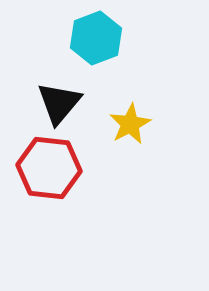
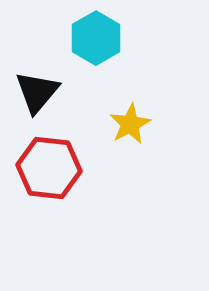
cyan hexagon: rotated 9 degrees counterclockwise
black triangle: moved 22 px left, 11 px up
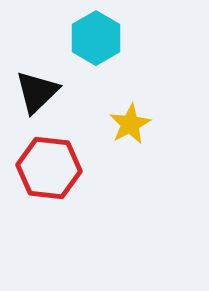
black triangle: rotated 6 degrees clockwise
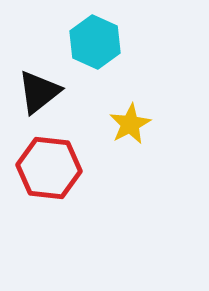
cyan hexagon: moved 1 px left, 4 px down; rotated 6 degrees counterclockwise
black triangle: moved 2 px right; rotated 6 degrees clockwise
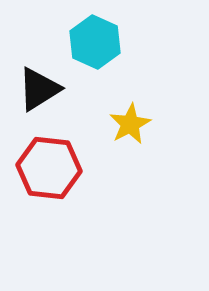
black triangle: moved 3 px up; rotated 6 degrees clockwise
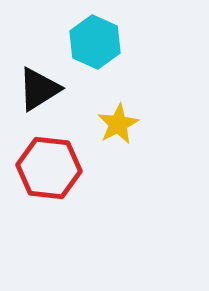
yellow star: moved 12 px left
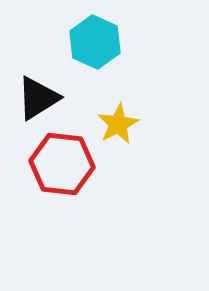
black triangle: moved 1 px left, 9 px down
red hexagon: moved 13 px right, 4 px up
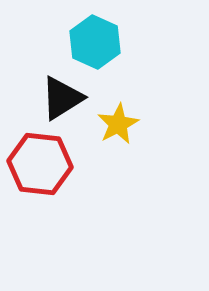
black triangle: moved 24 px right
red hexagon: moved 22 px left
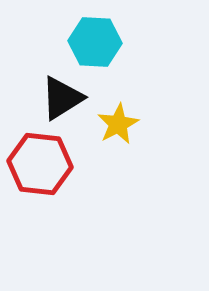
cyan hexagon: rotated 21 degrees counterclockwise
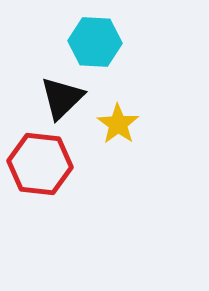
black triangle: rotated 12 degrees counterclockwise
yellow star: rotated 9 degrees counterclockwise
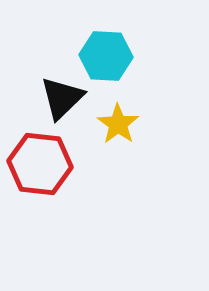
cyan hexagon: moved 11 px right, 14 px down
